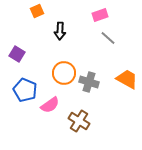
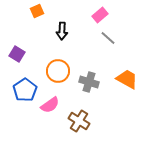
pink rectangle: rotated 21 degrees counterclockwise
black arrow: moved 2 px right
orange circle: moved 6 px left, 2 px up
blue pentagon: rotated 15 degrees clockwise
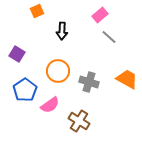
gray line: moved 1 px right, 1 px up
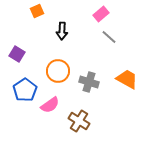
pink rectangle: moved 1 px right, 1 px up
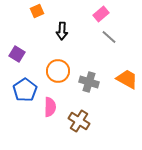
pink semicircle: moved 2 px down; rotated 54 degrees counterclockwise
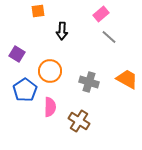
orange square: moved 1 px right; rotated 16 degrees clockwise
orange circle: moved 8 px left
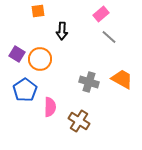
orange circle: moved 10 px left, 12 px up
orange trapezoid: moved 5 px left
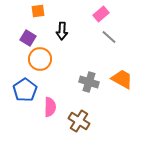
purple square: moved 11 px right, 16 px up
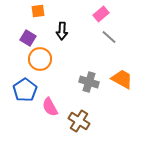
pink semicircle: rotated 150 degrees clockwise
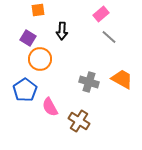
orange square: moved 1 px up
